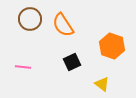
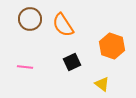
pink line: moved 2 px right
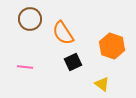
orange semicircle: moved 8 px down
black square: moved 1 px right
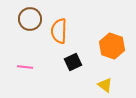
orange semicircle: moved 4 px left, 2 px up; rotated 35 degrees clockwise
yellow triangle: moved 3 px right, 1 px down
